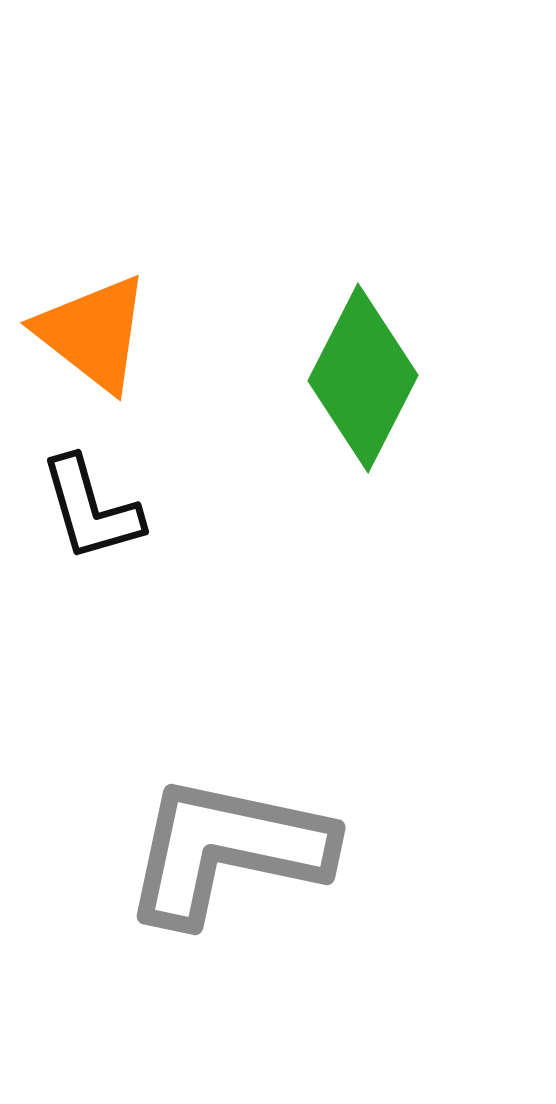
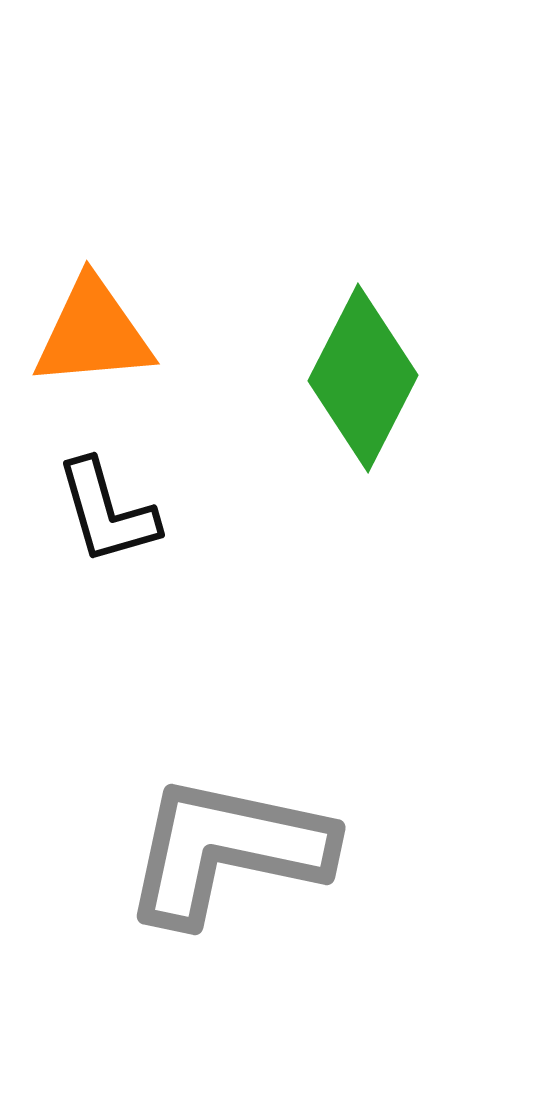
orange triangle: rotated 43 degrees counterclockwise
black L-shape: moved 16 px right, 3 px down
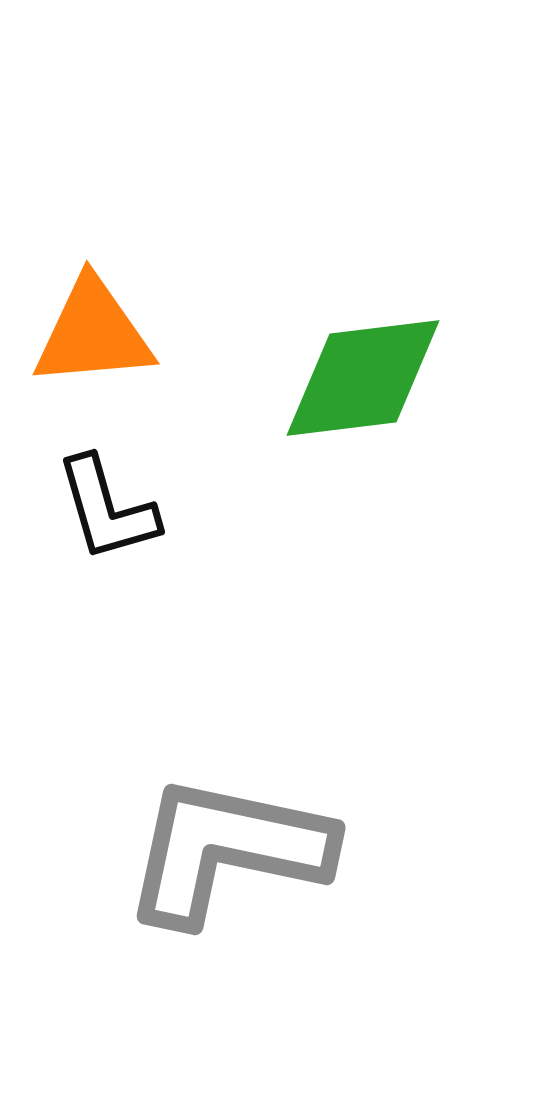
green diamond: rotated 56 degrees clockwise
black L-shape: moved 3 px up
